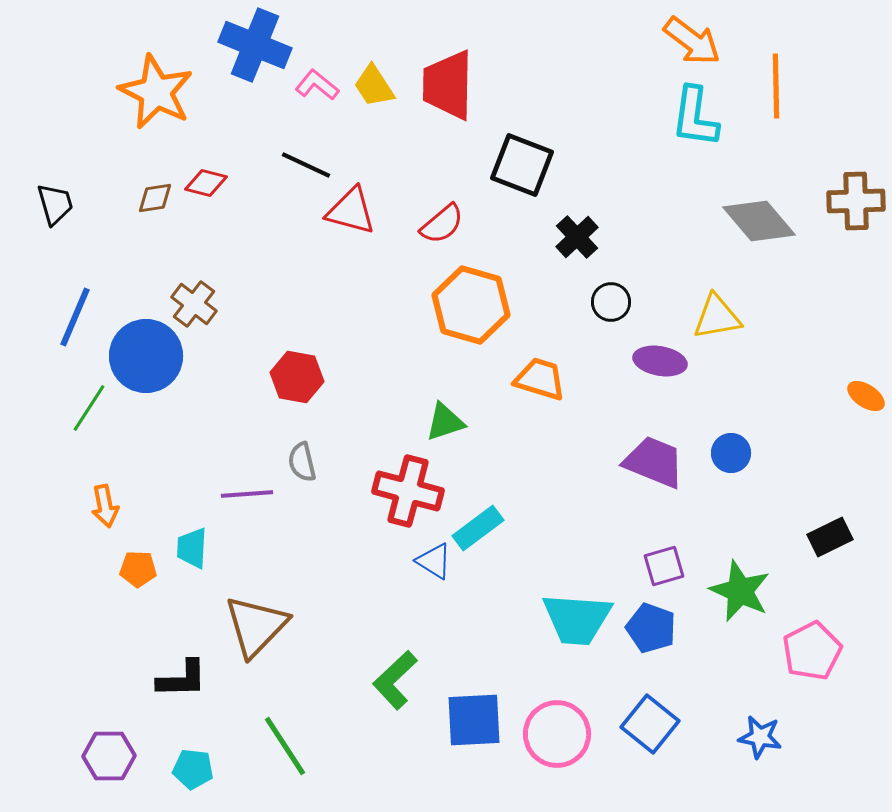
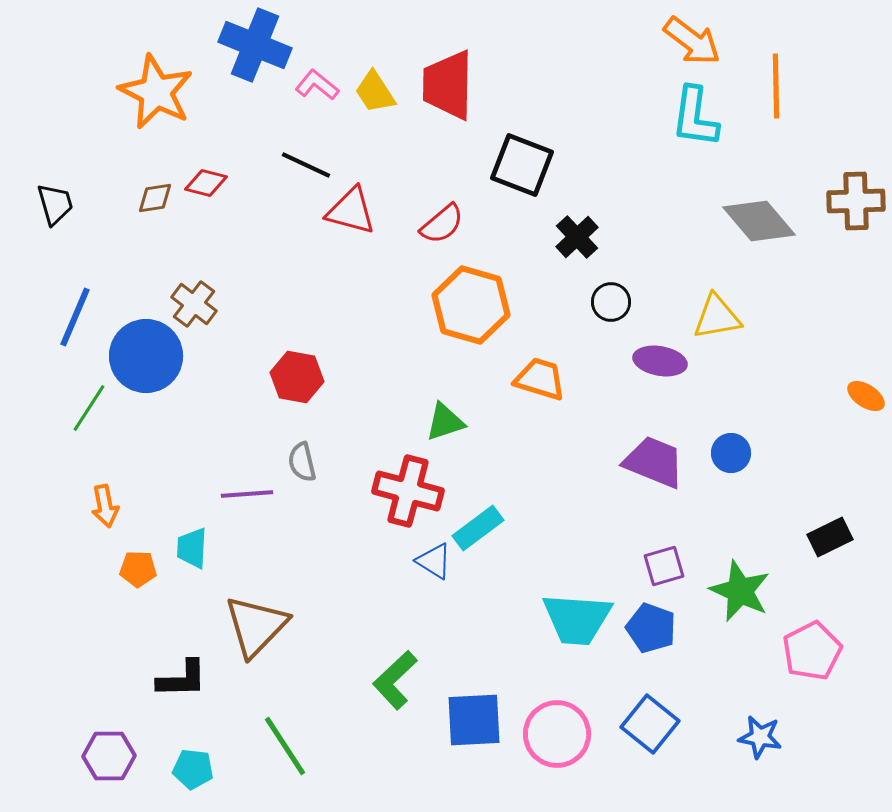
yellow trapezoid at (374, 86): moved 1 px right, 6 px down
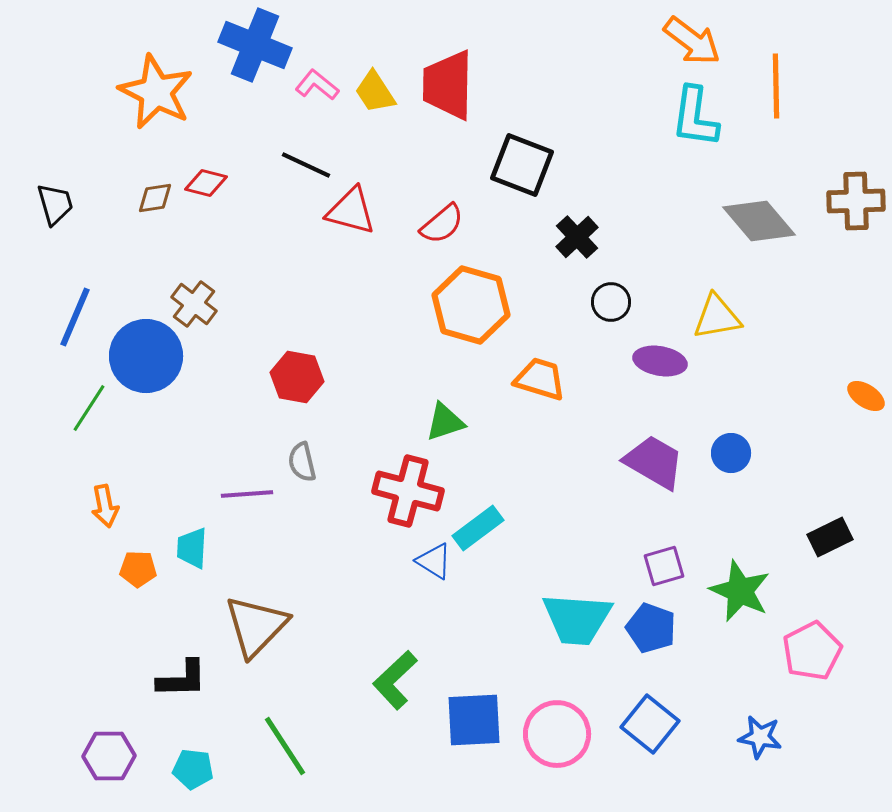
purple trapezoid at (654, 462): rotated 8 degrees clockwise
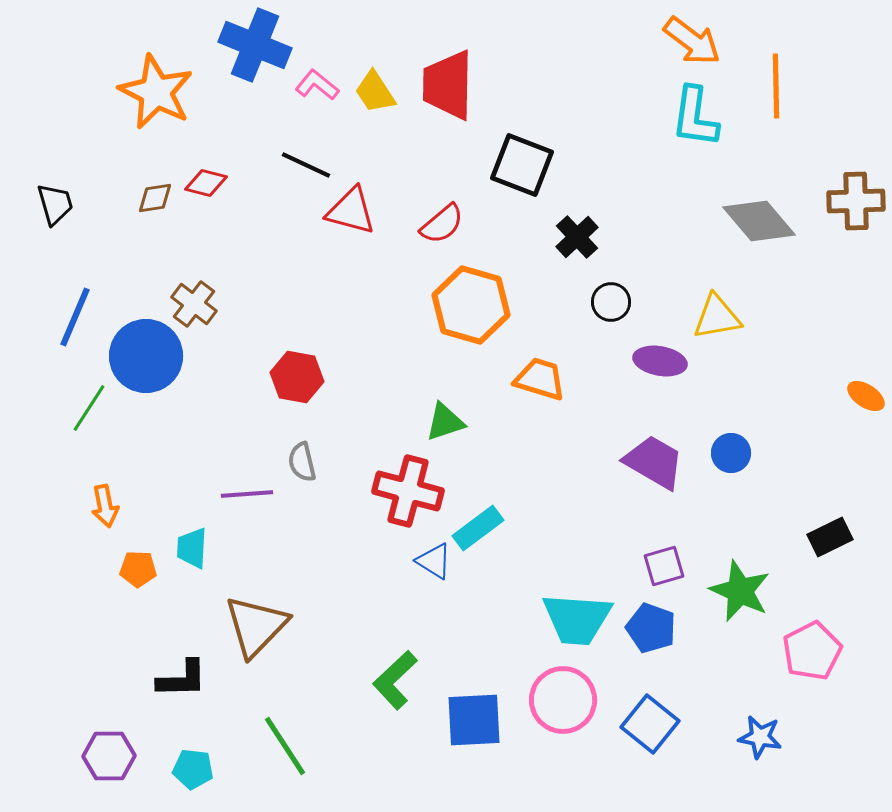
pink circle at (557, 734): moved 6 px right, 34 px up
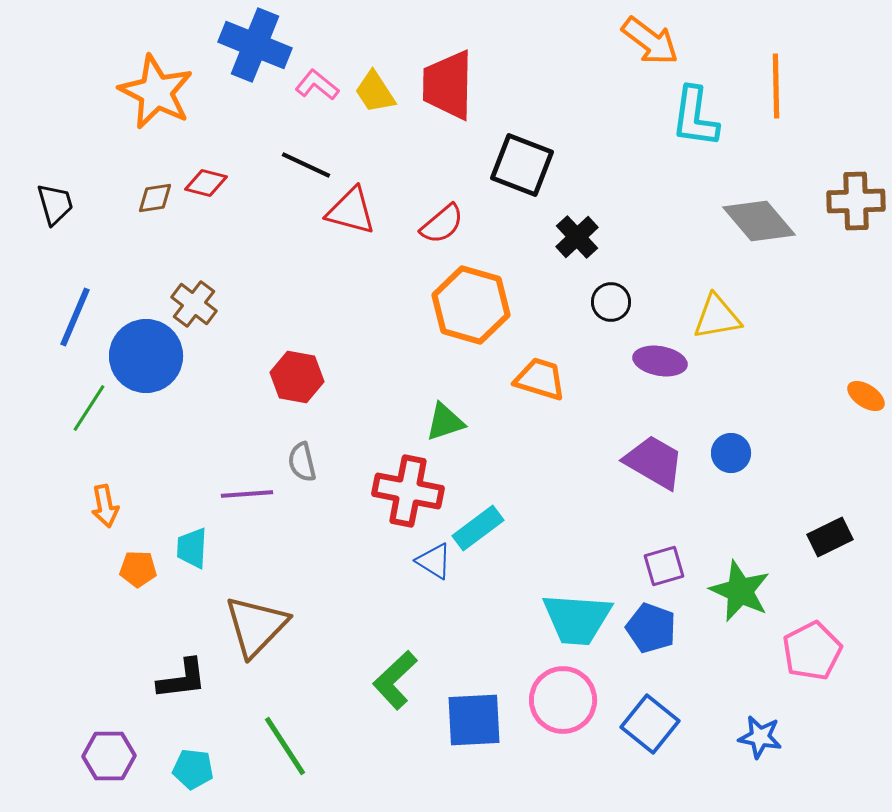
orange arrow at (692, 41): moved 42 px left
red cross at (408, 491): rotated 4 degrees counterclockwise
black L-shape at (182, 679): rotated 6 degrees counterclockwise
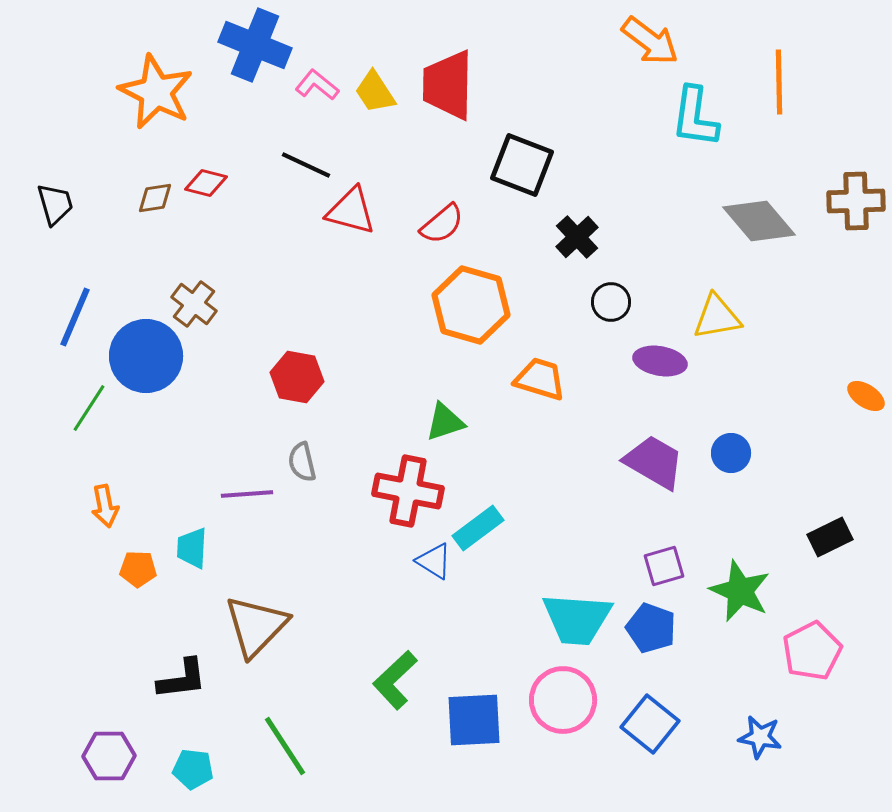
orange line at (776, 86): moved 3 px right, 4 px up
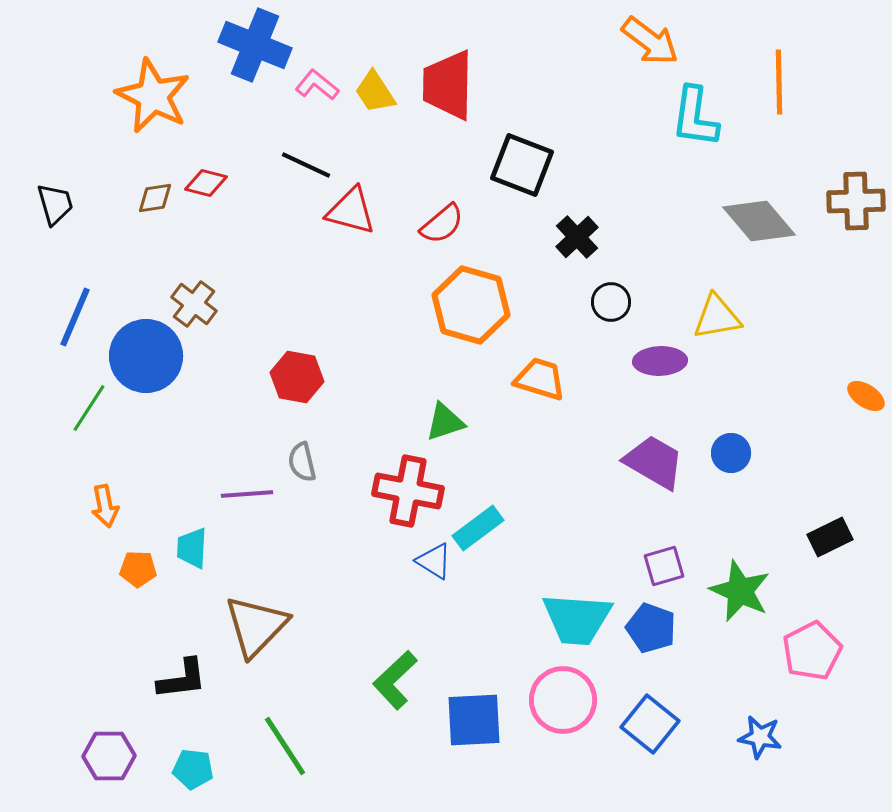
orange star at (156, 92): moved 3 px left, 4 px down
purple ellipse at (660, 361): rotated 12 degrees counterclockwise
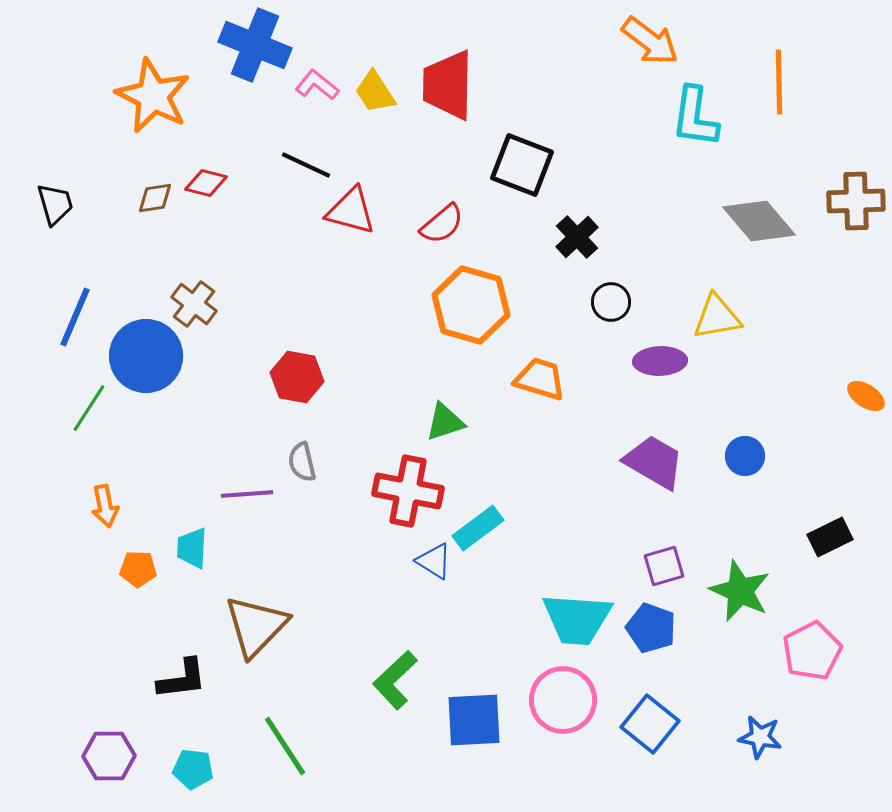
blue circle at (731, 453): moved 14 px right, 3 px down
